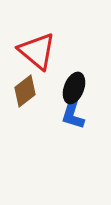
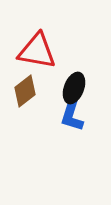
red triangle: rotated 30 degrees counterclockwise
blue L-shape: moved 1 px left, 2 px down
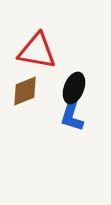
brown diamond: rotated 16 degrees clockwise
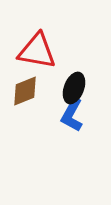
blue L-shape: rotated 12 degrees clockwise
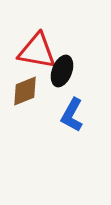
black ellipse: moved 12 px left, 17 px up
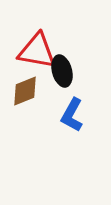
black ellipse: rotated 36 degrees counterclockwise
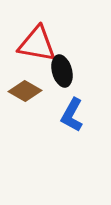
red triangle: moved 7 px up
brown diamond: rotated 52 degrees clockwise
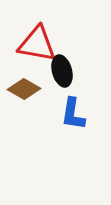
brown diamond: moved 1 px left, 2 px up
blue L-shape: moved 1 px right, 1 px up; rotated 20 degrees counterclockwise
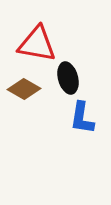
black ellipse: moved 6 px right, 7 px down
blue L-shape: moved 9 px right, 4 px down
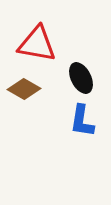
black ellipse: moved 13 px right; rotated 12 degrees counterclockwise
blue L-shape: moved 3 px down
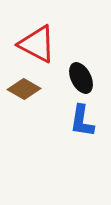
red triangle: rotated 18 degrees clockwise
